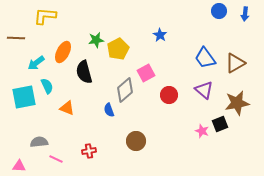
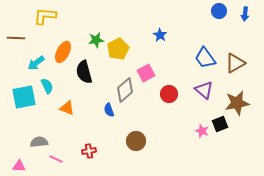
red circle: moved 1 px up
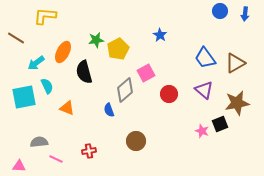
blue circle: moved 1 px right
brown line: rotated 30 degrees clockwise
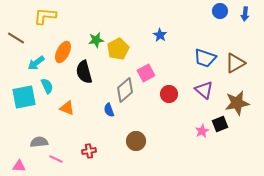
blue trapezoid: rotated 35 degrees counterclockwise
pink star: rotated 24 degrees clockwise
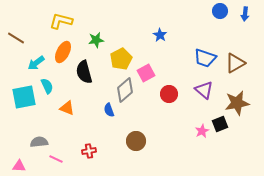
yellow L-shape: moved 16 px right, 5 px down; rotated 10 degrees clockwise
yellow pentagon: moved 3 px right, 10 px down
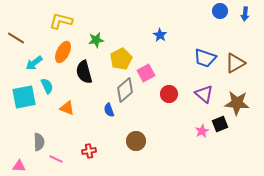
cyan arrow: moved 2 px left
purple triangle: moved 4 px down
brown star: rotated 15 degrees clockwise
gray semicircle: rotated 96 degrees clockwise
